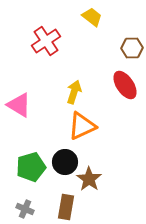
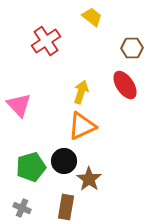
yellow arrow: moved 7 px right
pink triangle: rotated 16 degrees clockwise
black circle: moved 1 px left, 1 px up
gray cross: moved 3 px left, 1 px up
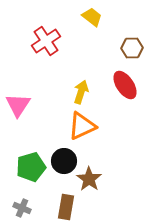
pink triangle: moved 1 px left; rotated 16 degrees clockwise
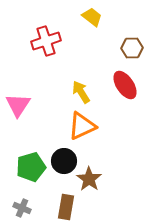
red cross: rotated 16 degrees clockwise
yellow arrow: rotated 50 degrees counterclockwise
